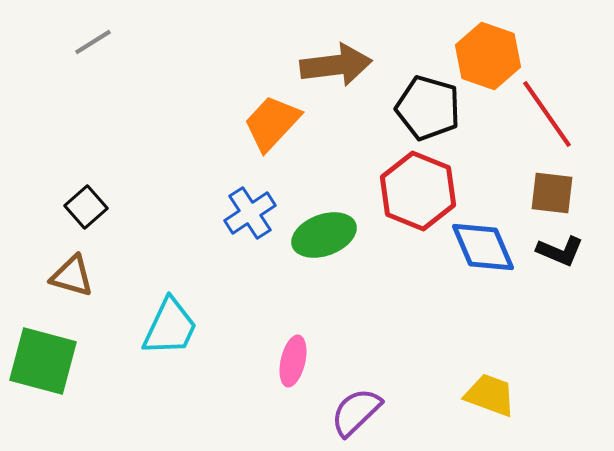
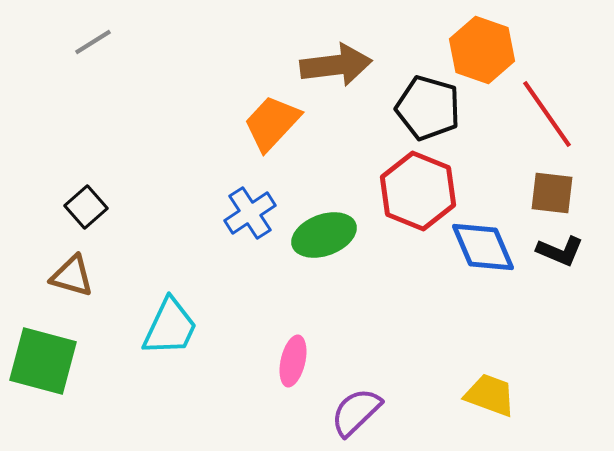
orange hexagon: moved 6 px left, 6 px up
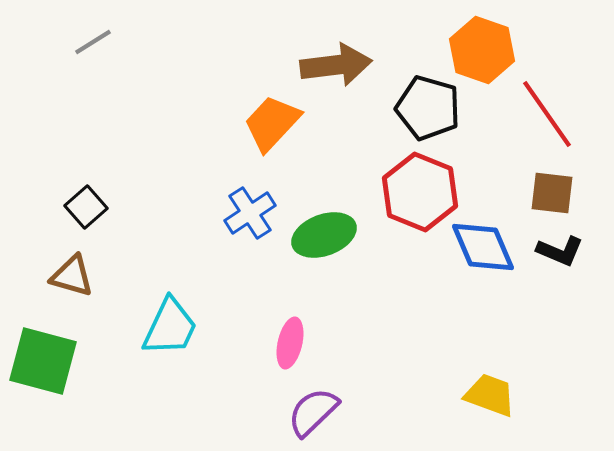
red hexagon: moved 2 px right, 1 px down
pink ellipse: moved 3 px left, 18 px up
purple semicircle: moved 43 px left
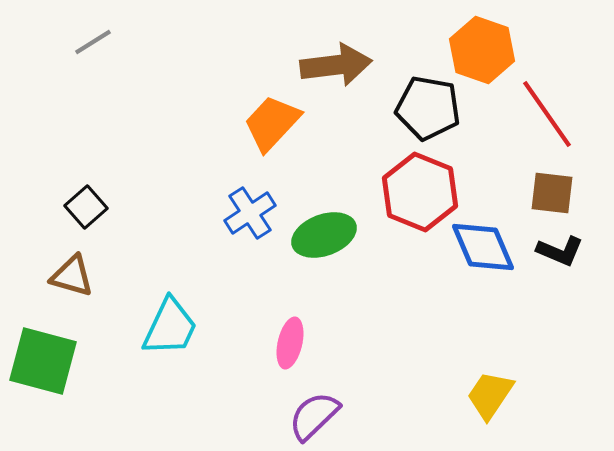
black pentagon: rotated 6 degrees counterclockwise
yellow trapezoid: rotated 76 degrees counterclockwise
purple semicircle: moved 1 px right, 4 px down
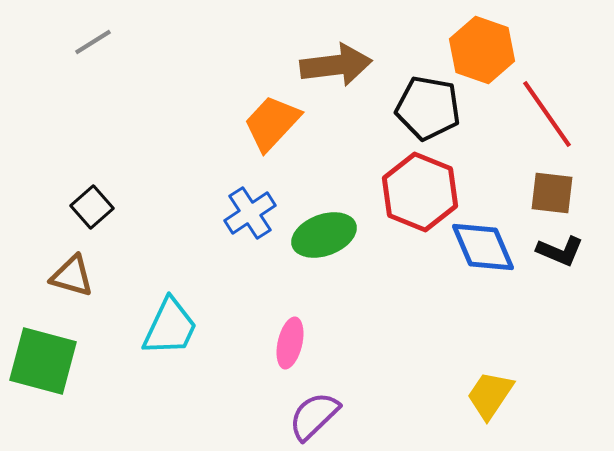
black square: moved 6 px right
